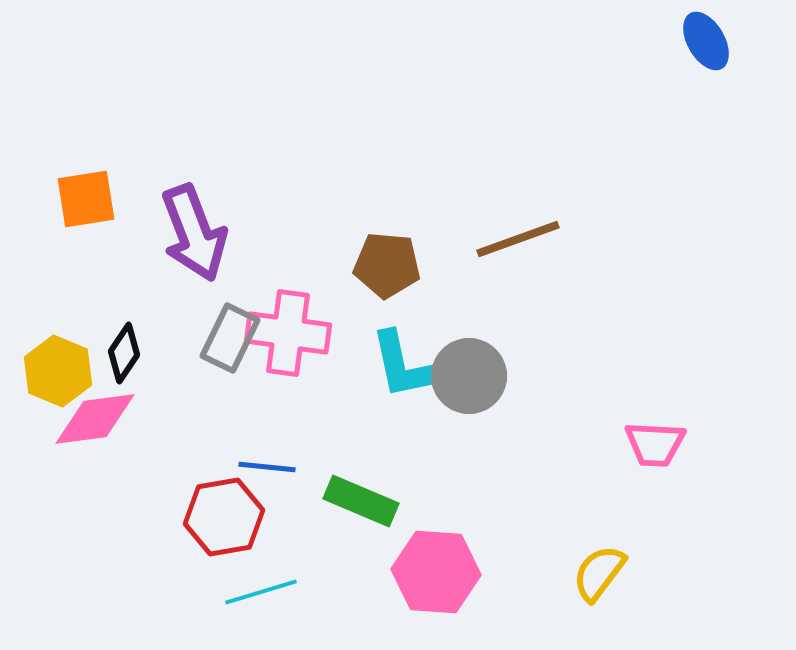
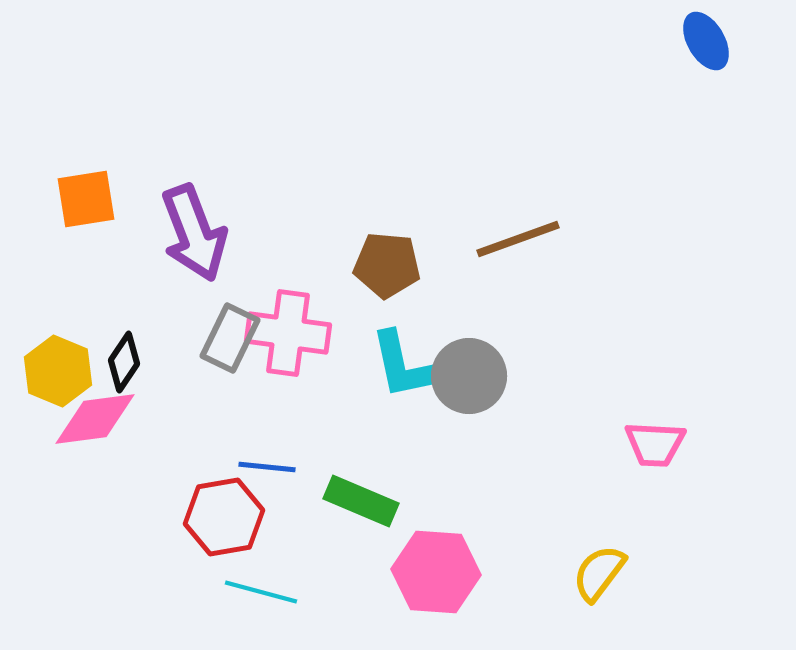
black diamond: moved 9 px down
cyan line: rotated 32 degrees clockwise
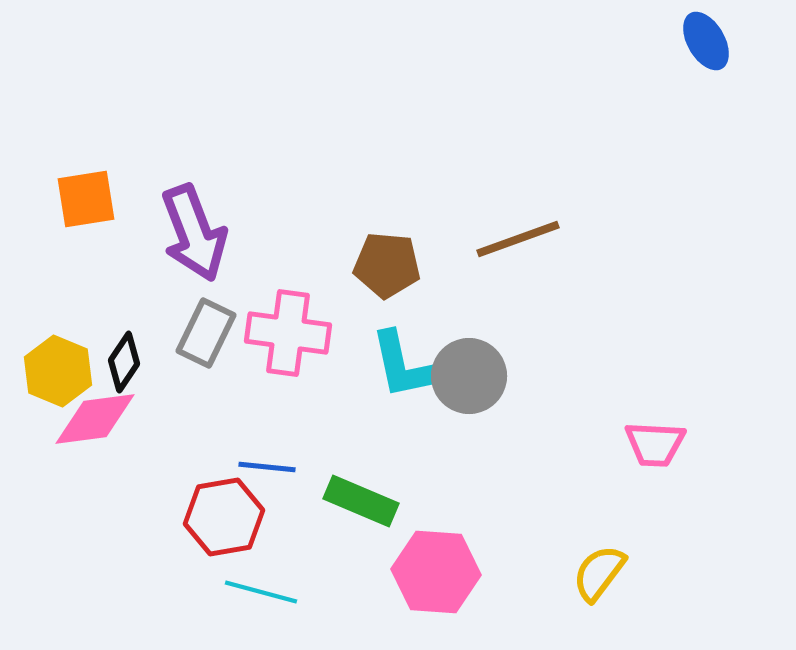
gray rectangle: moved 24 px left, 5 px up
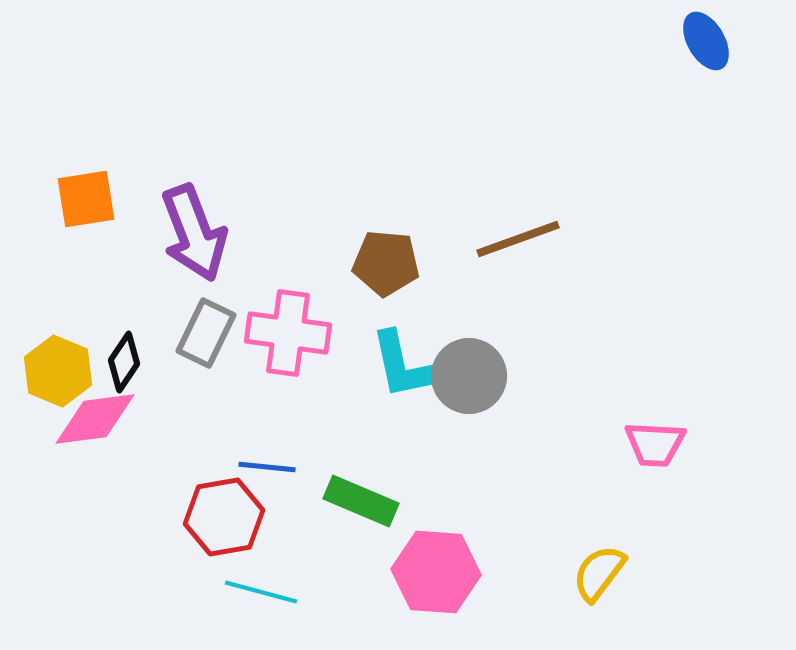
brown pentagon: moved 1 px left, 2 px up
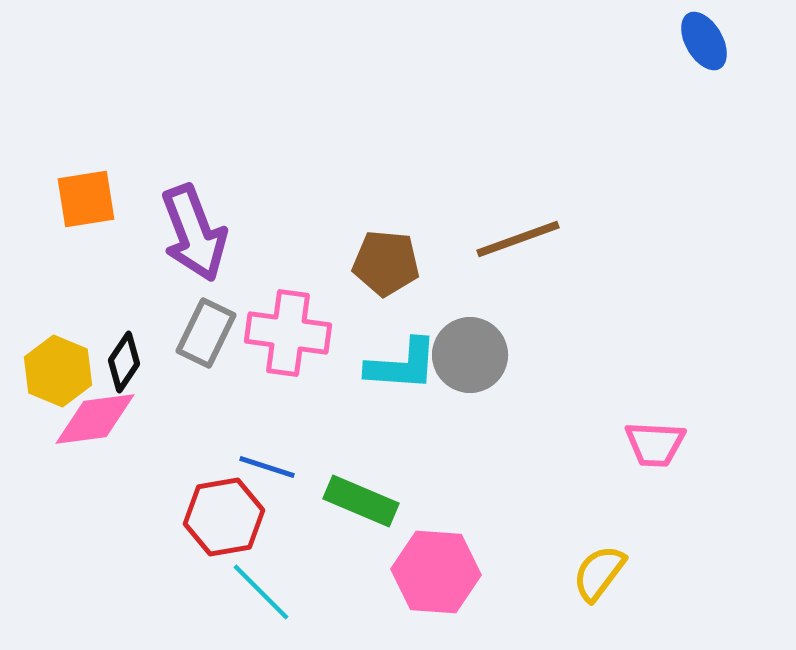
blue ellipse: moved 2 px left
cyan L-shape: rotated 74 degrees counterclockwise
gray circle: moved 1 px right, 21 px up
blue line: rotated 12 degrees clockwise
cyan line: rotated 30 degrees clockwise
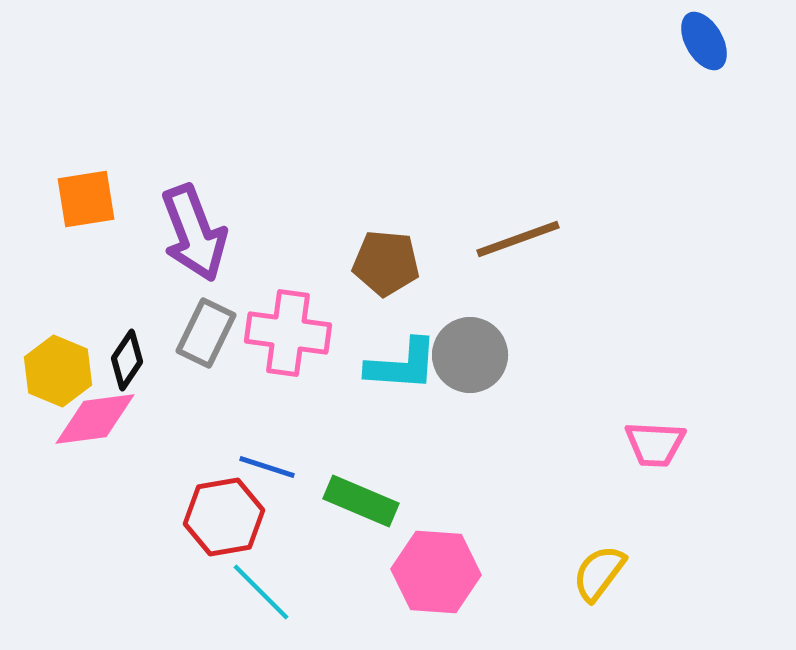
black diamond: moved 3 px right, 2 px up
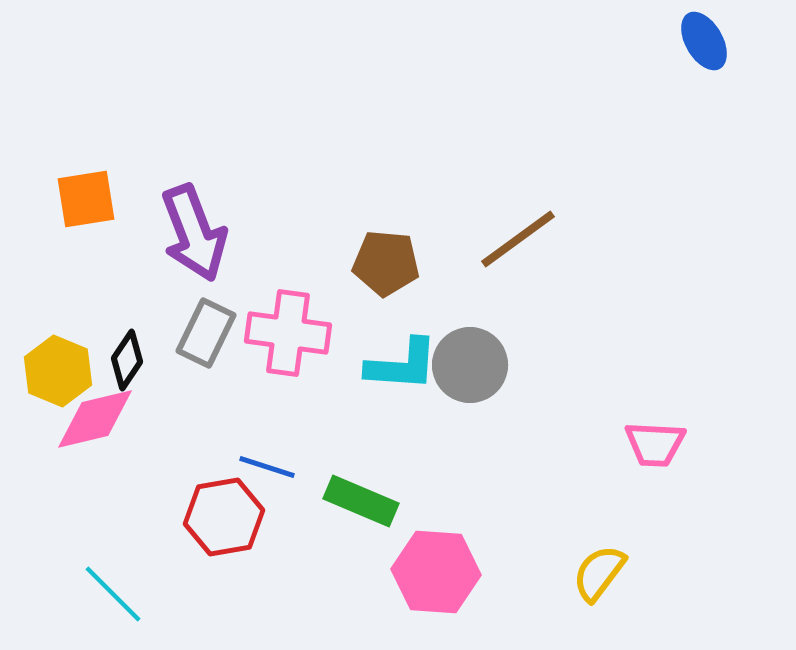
brown line: rotated 16 degrees counterclockwise
gray circle: moved 10 px down
pink diamond: rotated 6 degrees counterclockwise
cyan line: moved 148 px left, 2 px down
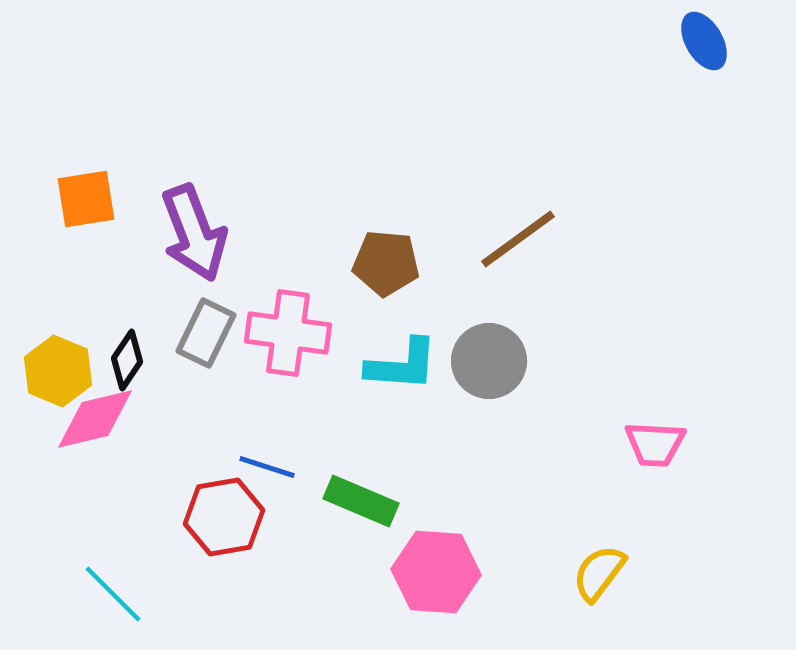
gray circle: moved 19 px right, 4 px up
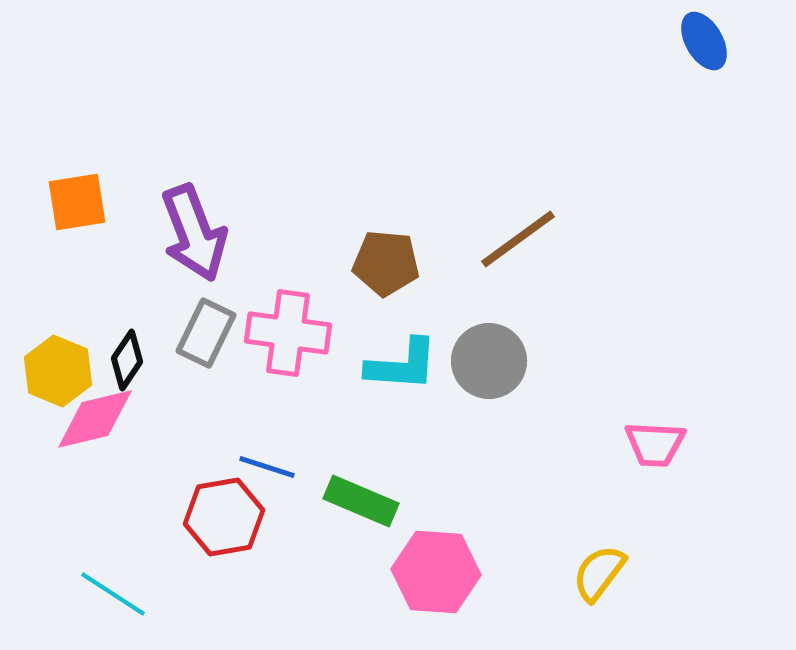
orange square: moved 9 px left, 3 px down
cyan line: rotated 12 degrees counterclockwise
